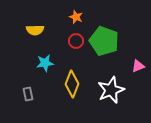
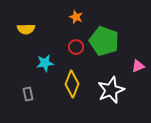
yellow semicircle: moved 9 px left, 1 px up
red circle: moved 6 px down
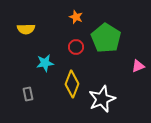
green pentagon: moved 2 px right, 3 px up; rotated 12 degrees clockwise
white star: moved 9 px left, 9 px down
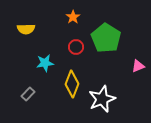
orange star: moved 3 px left; rotated 16 degrees clockwise
gray rectangle: rotated 56 degrees clockwise
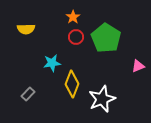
red circle: moved 10 px up
cyan star: moved 7 px right
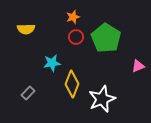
orange star: rotated 16 degrees clockwise
gray rectangle: moved 1 px up
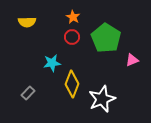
orange star: rotated 24 degrees counterclockwise
yellow semicircle: moved 1 px right, 7 px up
red circle: moved 4 px left
pink triangle: moved 6 px left, 6 px up
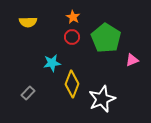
yellow semicircle: moved 1 px right
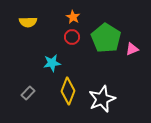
pink triangle: moved 11 px up
yellow diamond: moved 4 px left, 7 px down
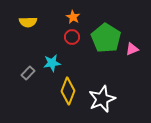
gray rectangle: moved 20 px up
